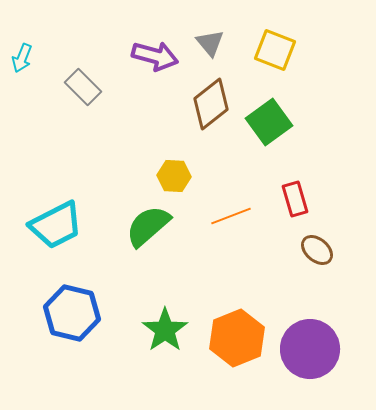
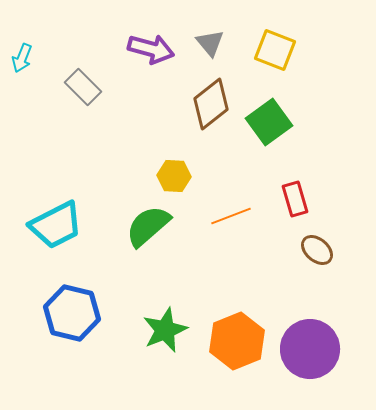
purple arrow: moved 4 px left, 7 px up
green star: rotated 12 degrees clockwise
orange hexagon: moved 3 px down
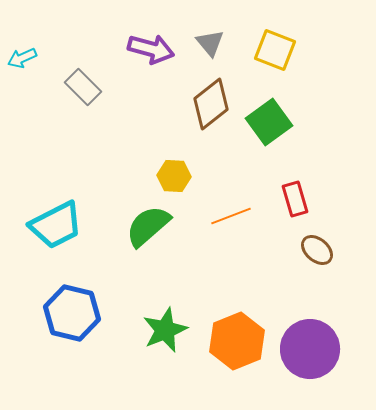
cyan arrow: rotated 44 degrees clockwise
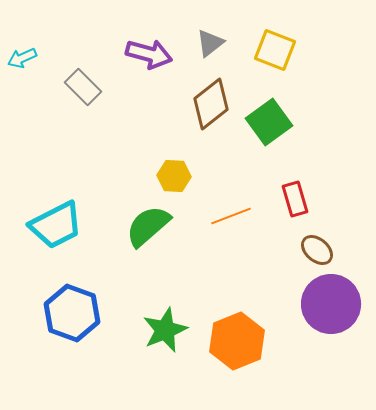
gray triangle: rotated 32 degrees clockwise
purple arrow: moved 2 px left, 5 px down
blue hexagon: rotated 6 degrees clockwise
purple circle: moved 21 px right, 45 px up
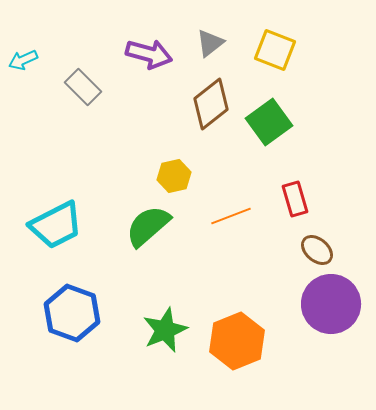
cyan arrow: moved 1 px right, 2 px down
yellow hexagon: rotated 16 degrees counterclockwise
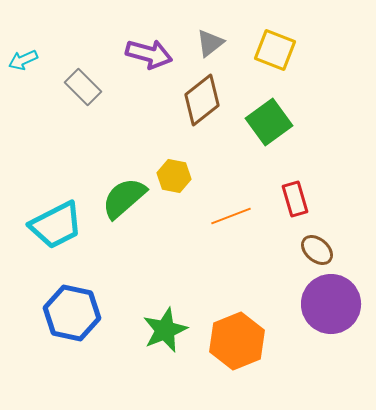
brown diamond: moved 9 px left, 4 px up
yellow hexagon: rotated 24 degrees clockwise
green semicircle: moved 24 px left, 28 px up
blue hexagon: rotated 8 degrees counterclockwise
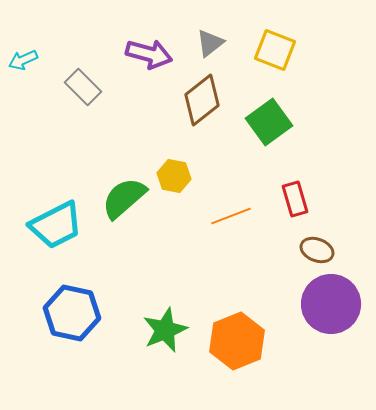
brown ellipse: rotated 20 degrees counterclockwise
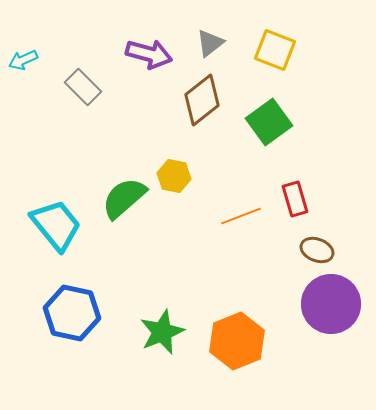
orange line: moved 10 px right
cyan trapezoid: rotated 102 degrees counterclockwise
green star: moved 3 px left, 2 px down
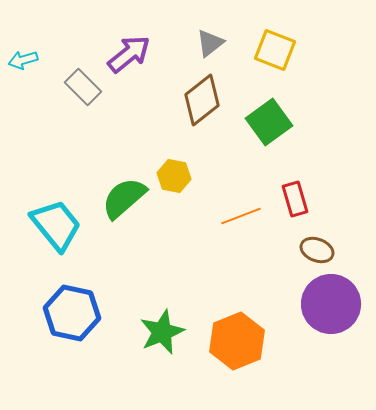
purple arrow: moved 20 px left; rotated 54 degrees counterclockwise
cyan arrow: rotated 8 degrees clockwise
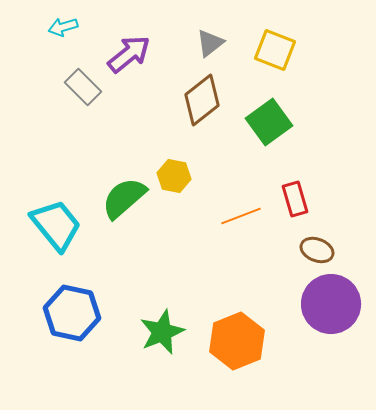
cyan arrow: moved 40 px right, 33 px up
